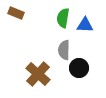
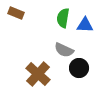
gray semicircle: rotated 66 degrees counterclockwise
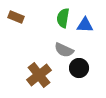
brown rectangle: moved 4 px down
brown cross: moved 1 px right, 1 px down; rotated 10 degrees clockwise
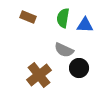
brown rectangle: moved 12 px right
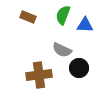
green semicircle: moved 3 px up; rotated 12 degrees clockwise
gray semicircle: moved 2 px left
brown cross: rotated 30 degrees clockwise
